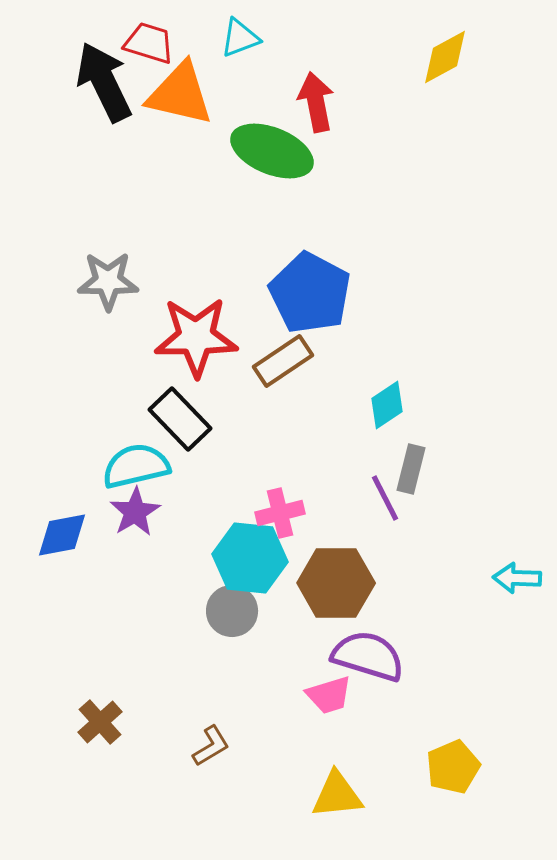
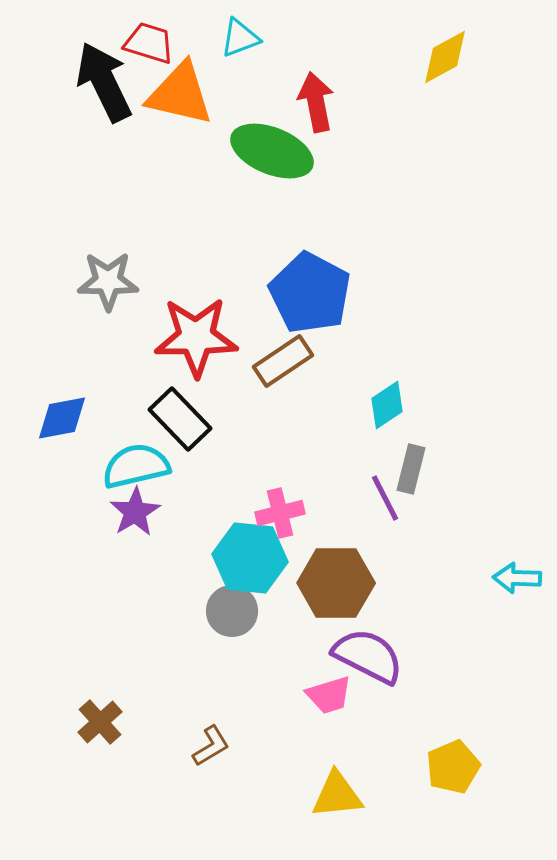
blue diamond: moved 117 px up
purple semicircle: rotated 10 degrees clockwise
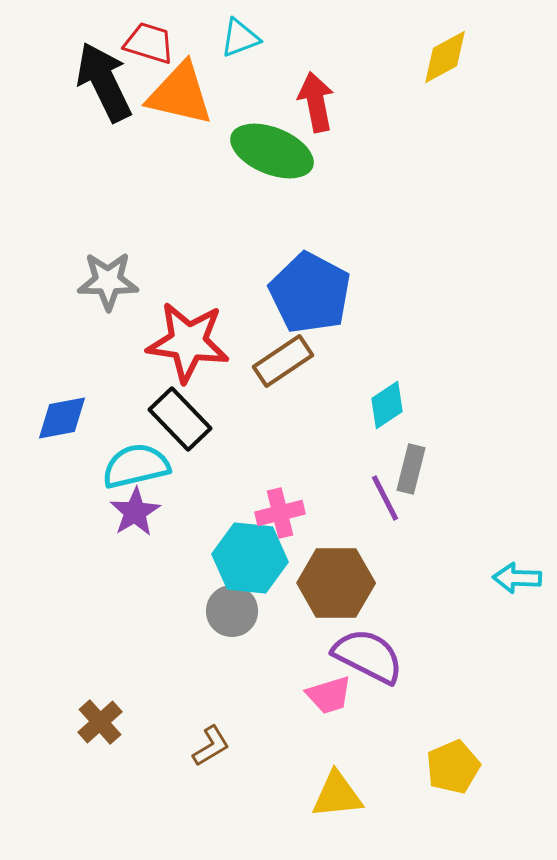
red star: moved 8 px left, 5 px down; rotated 8 degrees clockwise
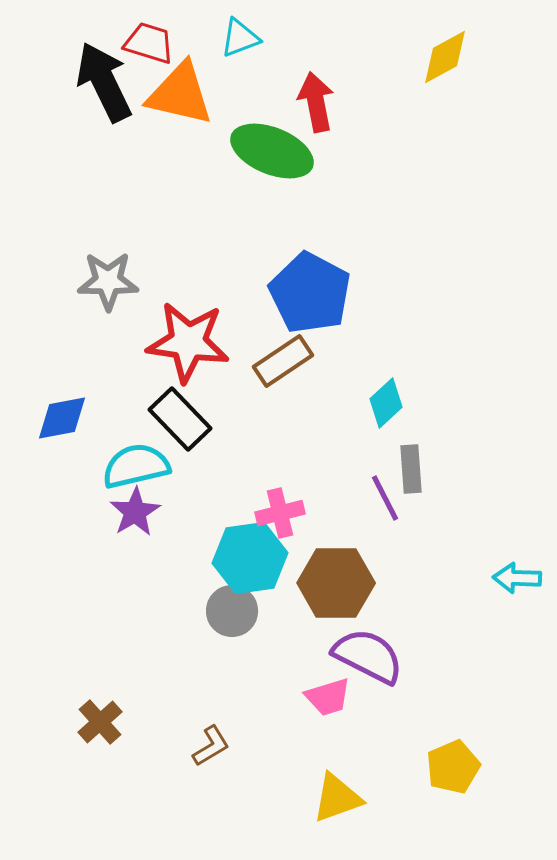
cyan diamond: moved 1 px left, 2 px up; rotated 9 degrees counterclockwise
gray rectangle: rotated 18 degrees counterclockwise
cyan hexagon: rotated 14 degrees counterclockwise
pink trapezoid: moved 1 px left, 2 px down
yellow triangle: moved 3 px down; rotated 14 degrees counterclockwise
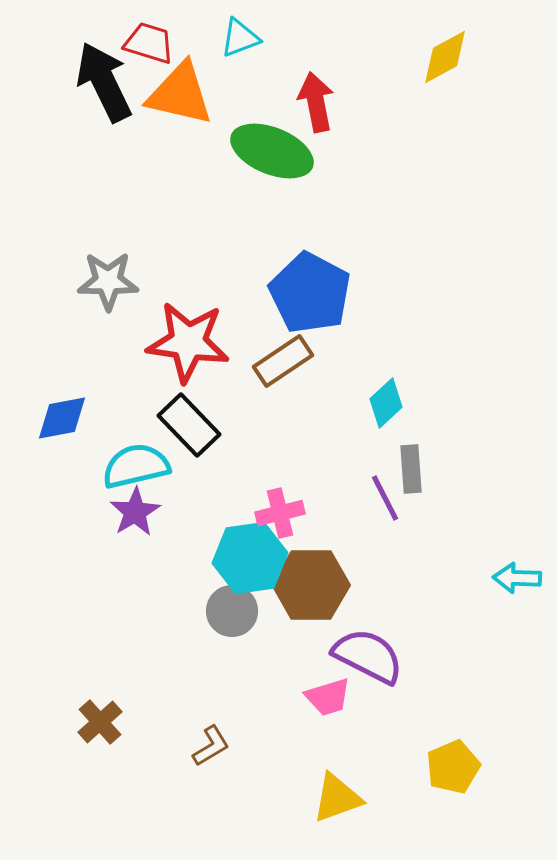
black rectangle: moved 9 px right, 6 px down
brown hexagon: moved 25 px left, 2 px down
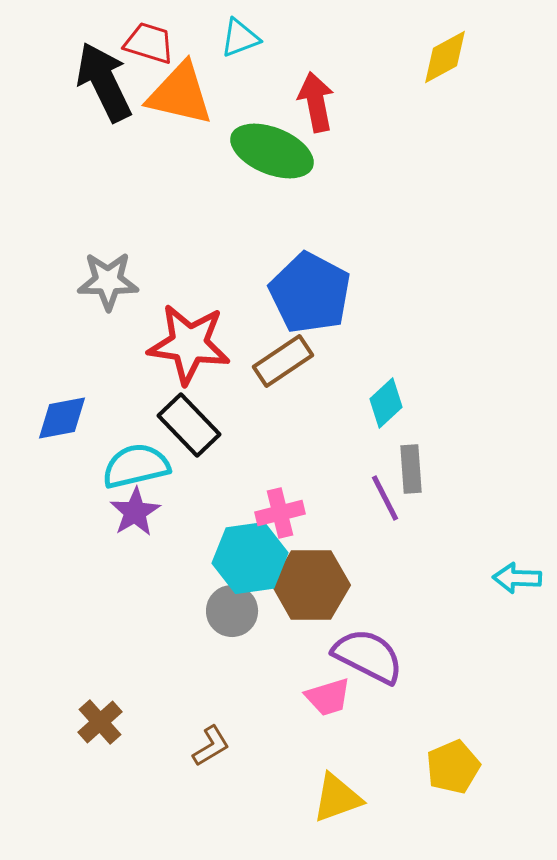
red star: moved 1 px right, 2 px down
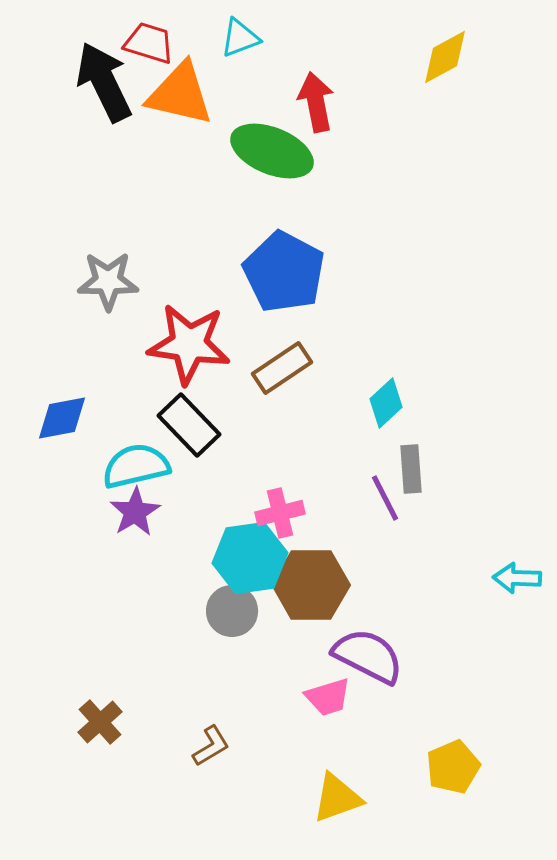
blue pentagon: moved 26 px left, 21 px up
brown rectangle: moved 1 px left, 7 px down
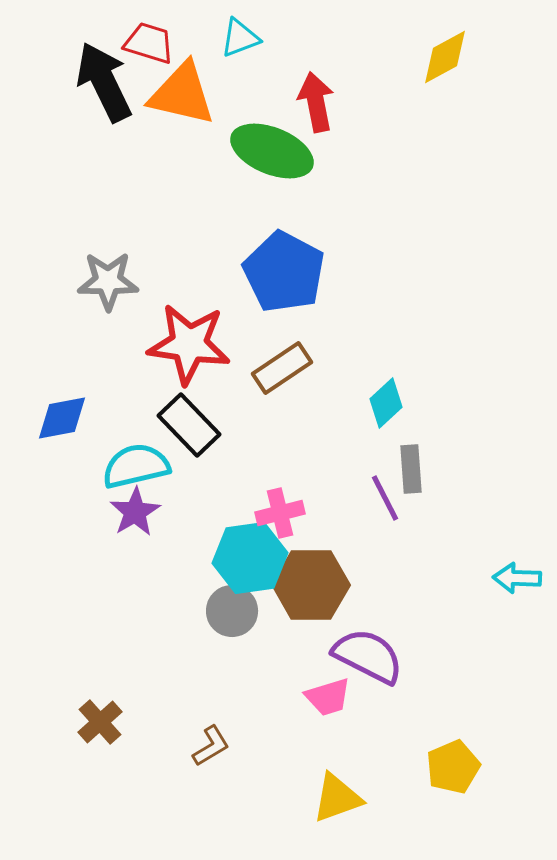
orange triangle: moved 2 px right
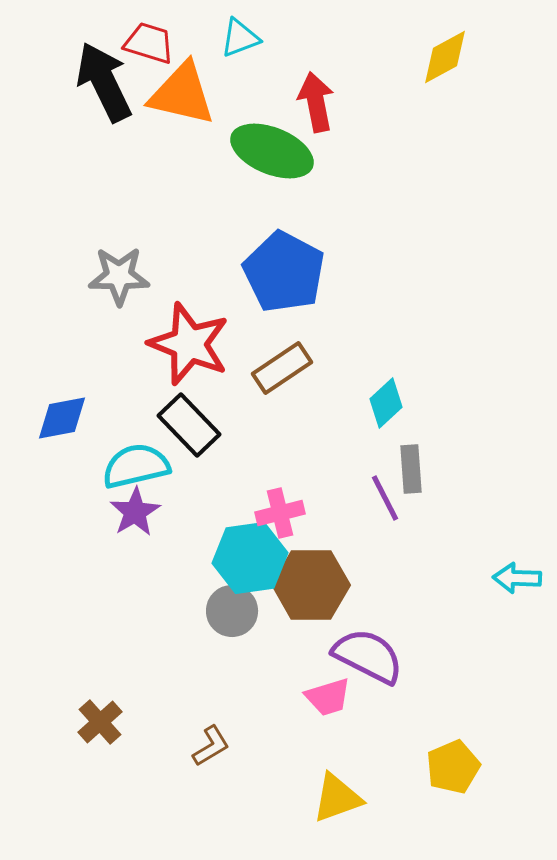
gray star: moved 11 px right, 5 px up
red star: rotated 14 degrees clockwise
